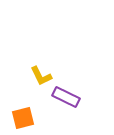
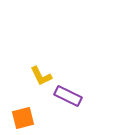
purple rectangle: moved 2 px right, 1 px up
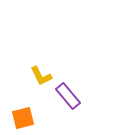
purple rectangle: rotated 24 degrees clockwise
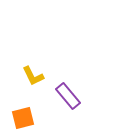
yellow L-shape: moved 8 px left
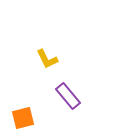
yellow L-shape: moved 14 px right, 17 px up
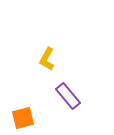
yellow L-shape: rotated 55 degrees clockwise
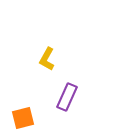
purple rectangle: moved 1 px left, 1 px down; rotated 64 degrees clockwise
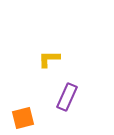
yellow L-shape: moved 2 px right; rotated 60 degrees clockwise
